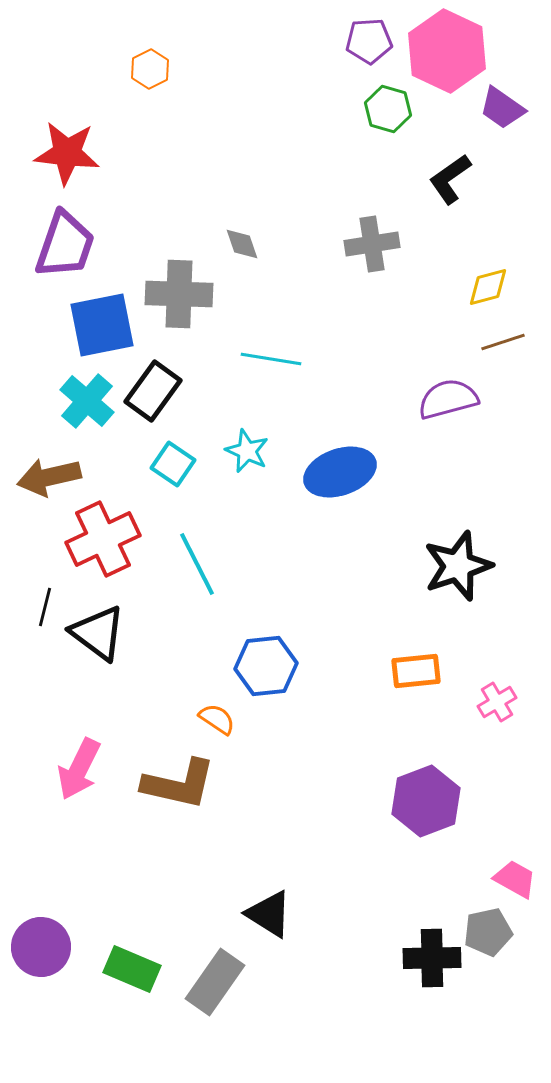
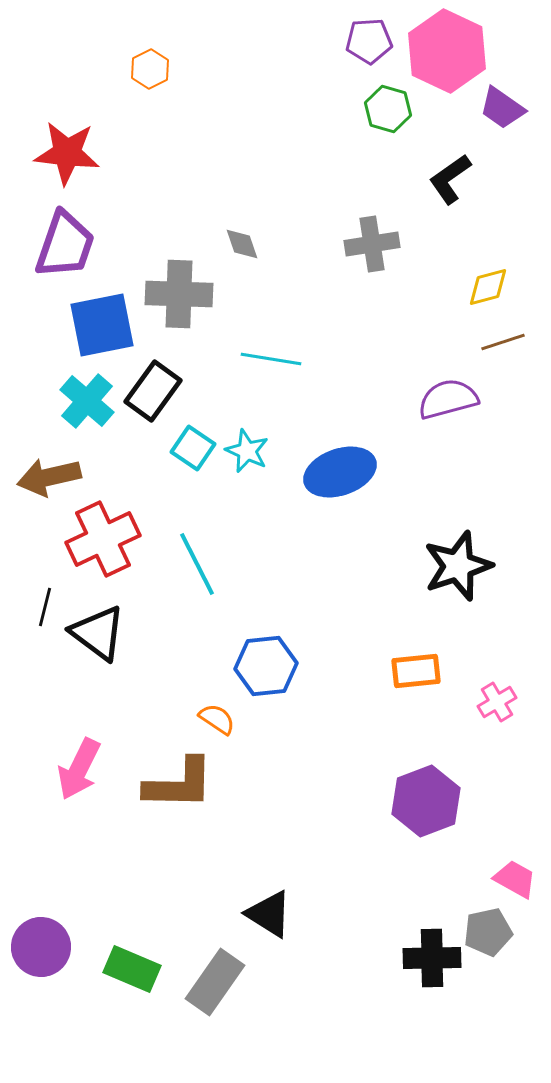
cyan square at (173, 464): moved 20 px right, 16 px up
brown L-shape at (179, 784): rotated 12 degrees counterclockwise
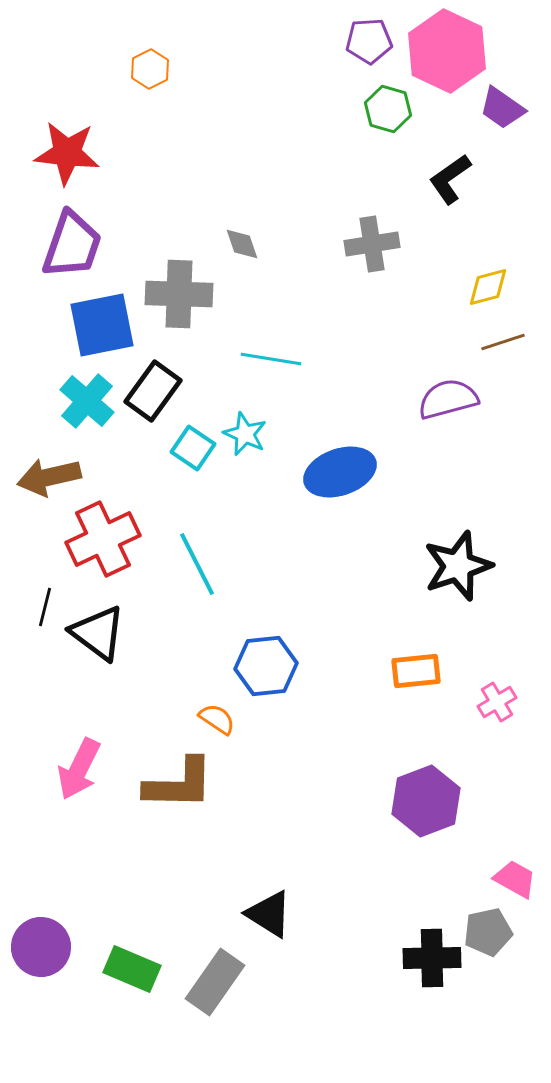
purple trapezoid at (65, 245): moved 7 px right
cyan star at (247, 451): moved 2 px left, 17 px up
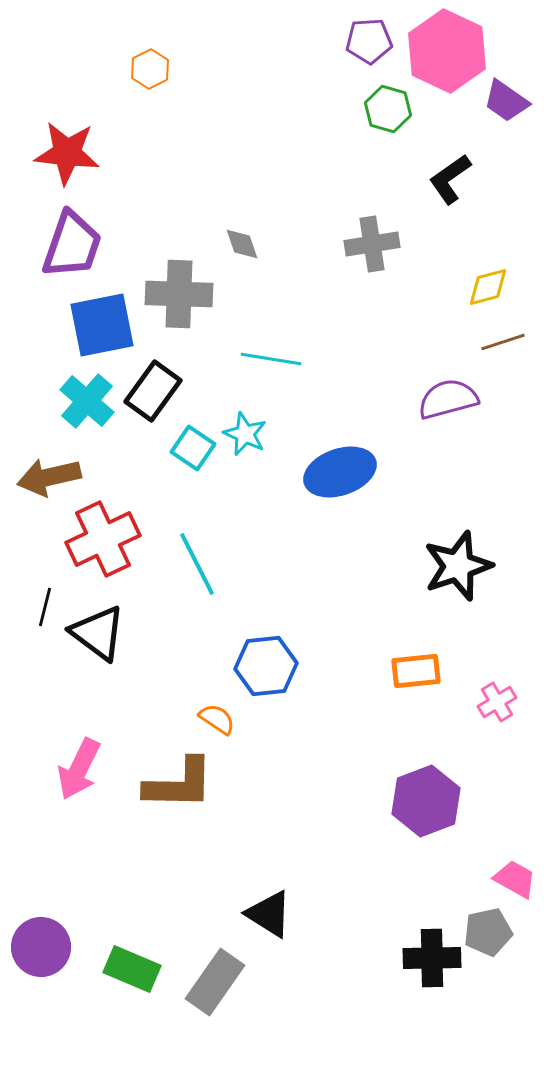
purple trapezoid at (502, 108): moved 4 px right, 7 px up
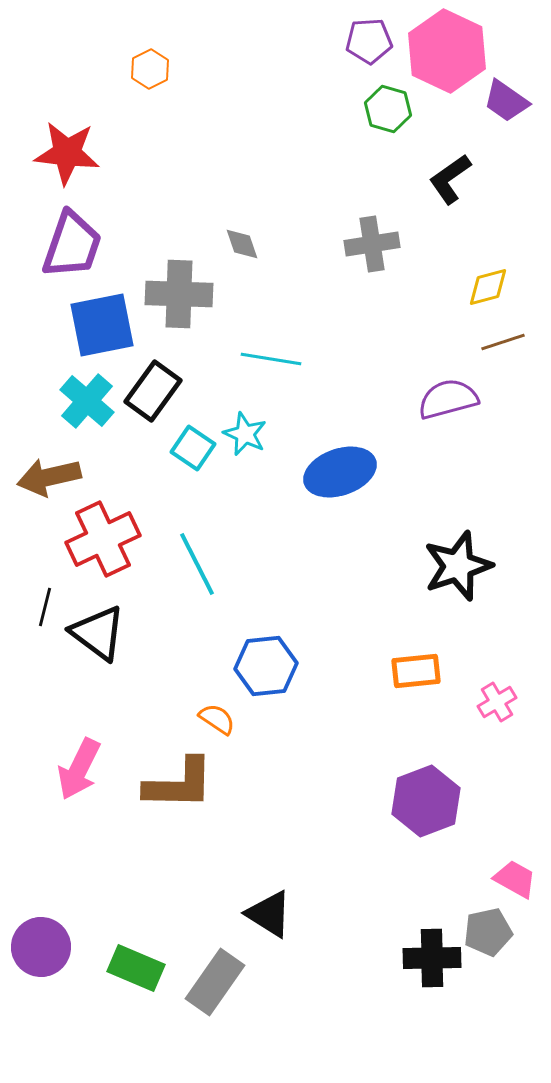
green rectangle at (132, 969): moved 4 px right, 1 px up
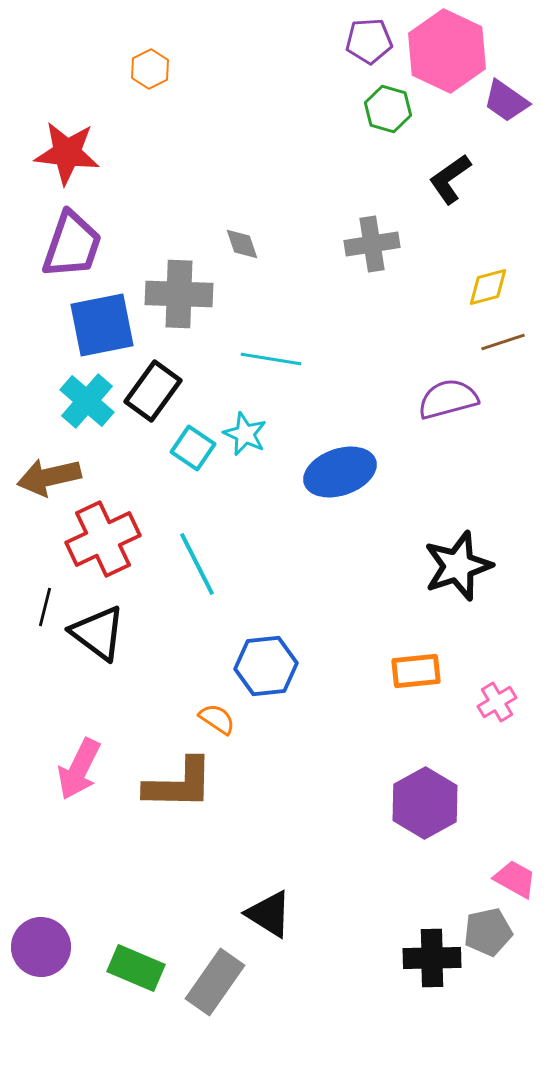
purple hexagon at (426, 801): moved 1 px left, 2 px down; rotated 8 degrees counterclockwise
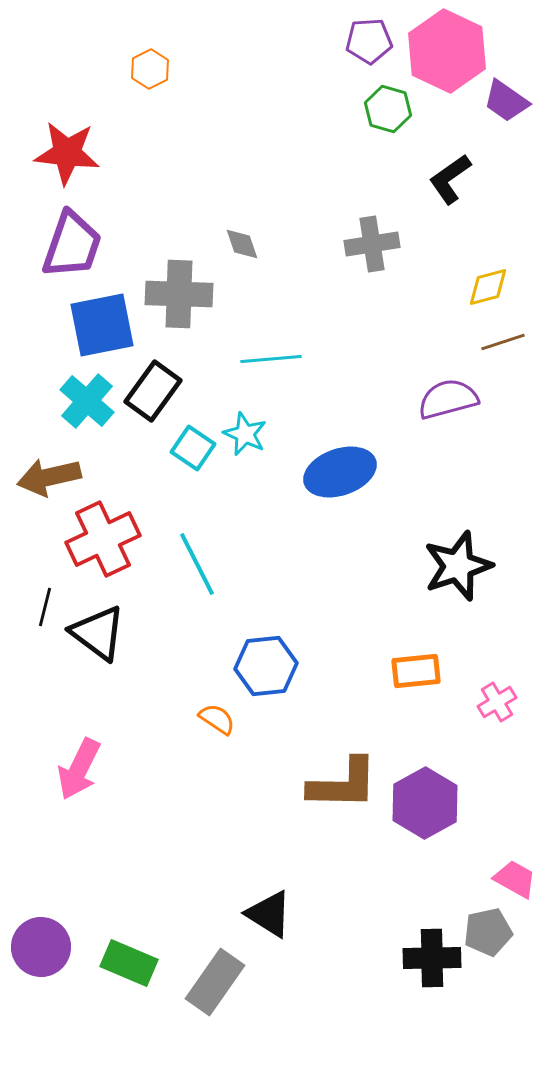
cyan line at (271, 359): rotated 14 degrees counterclockwise
brown L-shape at (179, 784): moved 164 px right
green rectangle at (136, 968): moved 7 px left, 5 px up
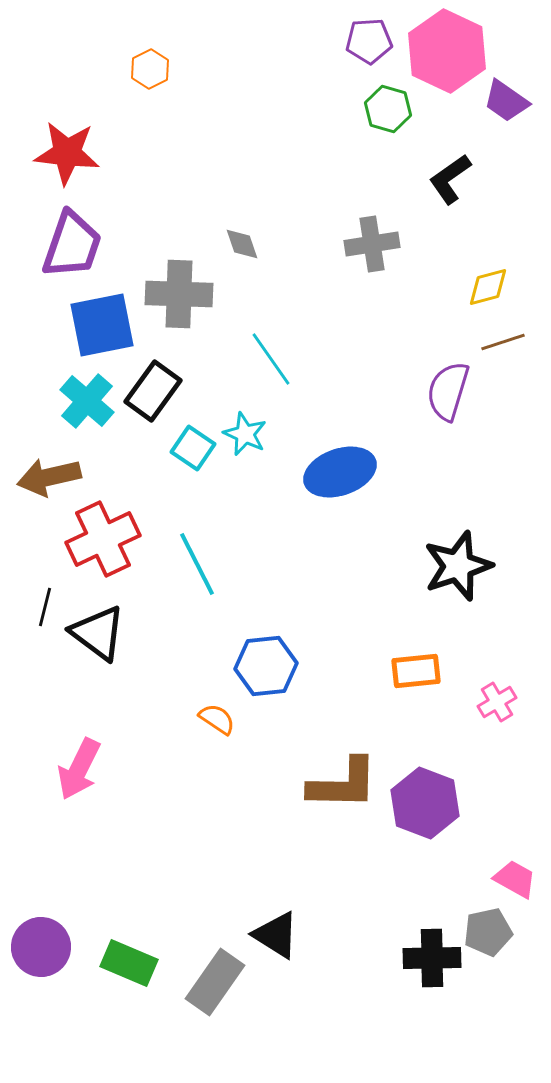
cyan line at (271, 359): rotated 60 degrees clockwise
purple semicircle at (448, 399): moved 8 px up; rotated 58 degrees counterclockwise
purple hexagon at (425, 803): rotated 10 degrees counterclockwise
black triangle at (269, 914): moved 7 px right, 21 px down
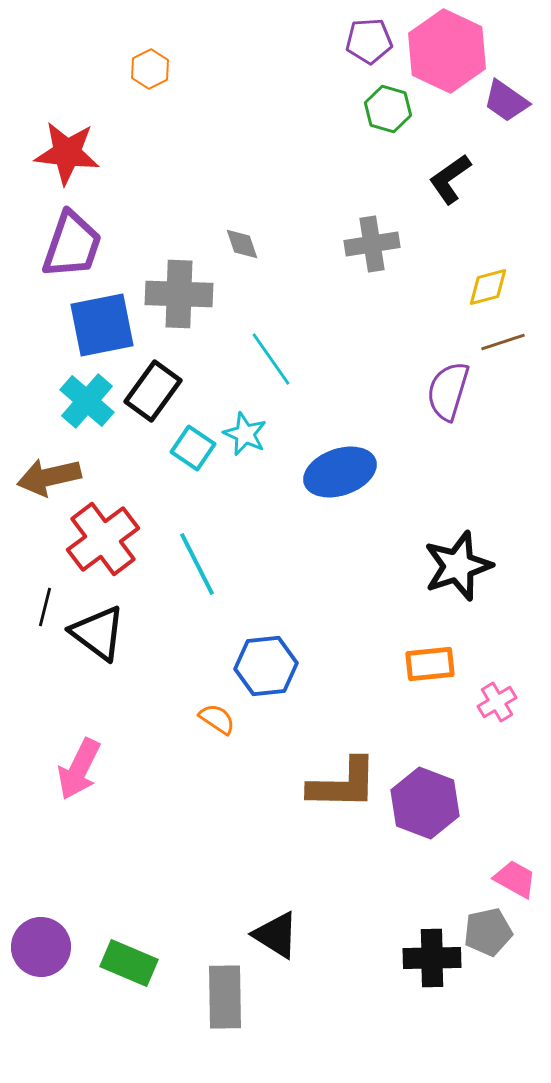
red cross at (103, 539): rotated 12 degrees counterclockwise
orange rectangle at (416, 671): moved 14 px right, 7 px up
gray rectangle at (215, 982): moved 10 px right, 15 px down; rotated 36 degrees counterclockwise
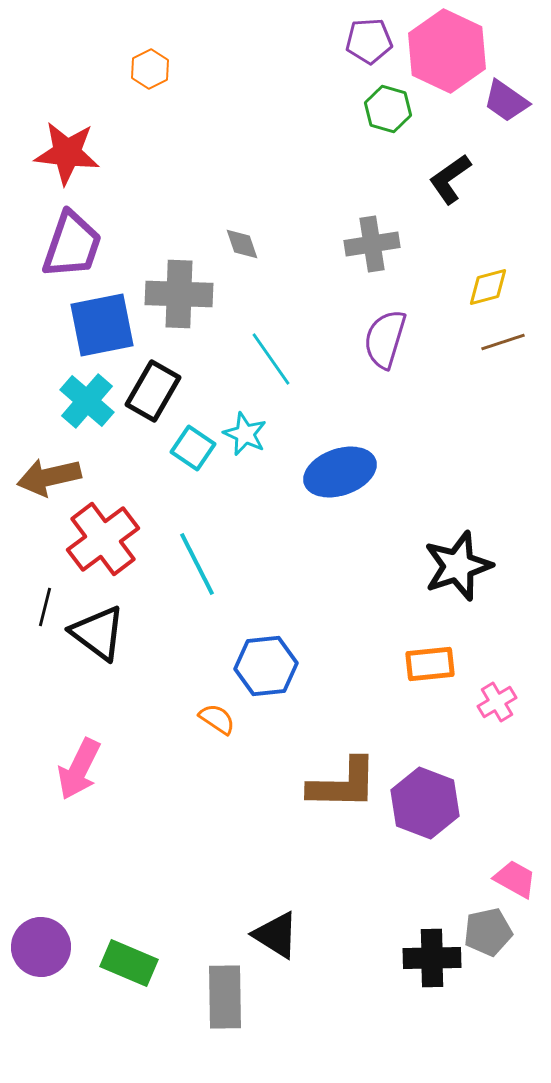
black rectangle at (153, 391): rotated 6 degrees counterclockwise
purple semicircle at (448, 391): moved 63 px left, 52 px up
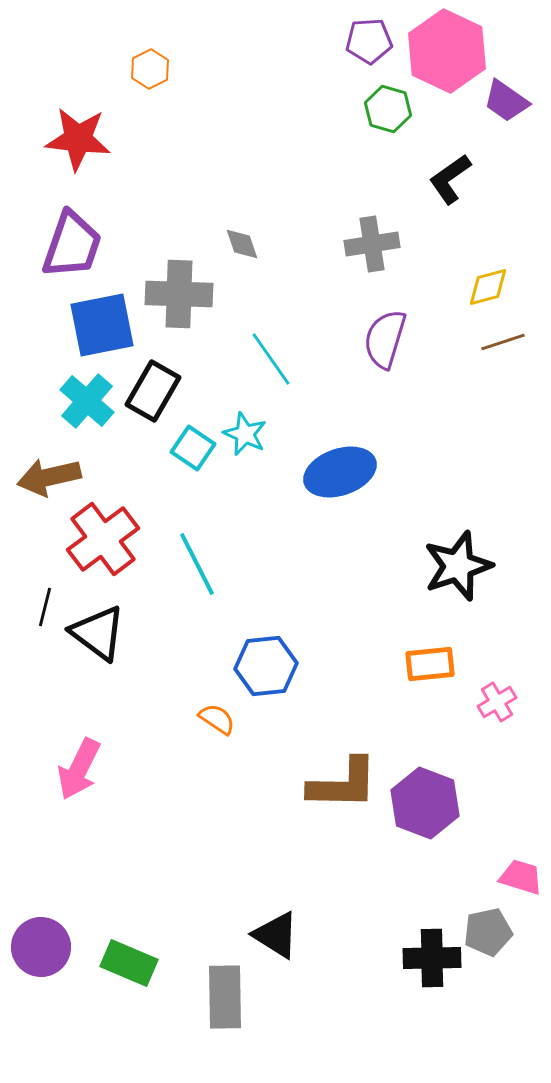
red star at (67, 153): moved 11 px right, 14 px up
pink trapezoid at (515, 879): moved 6 px right, 2 px up; rotated 12 degrees counterclockwise
